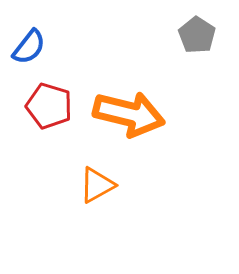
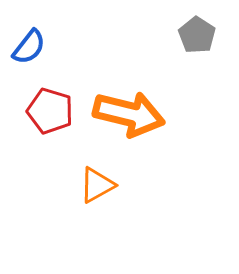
red pentagon: moved 1 px right, 5 px down
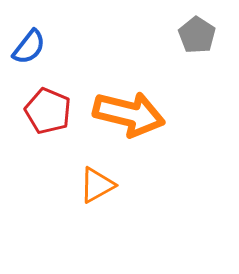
red pentagon: moved 2 px left; rotated 6 degrees clockwise
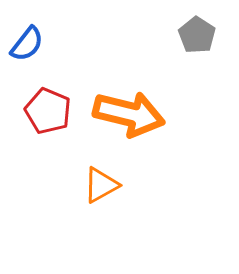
blue semicircle: moved 2 px left, 3 px up
orange triangle: moved 4 px right
